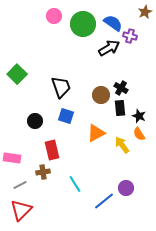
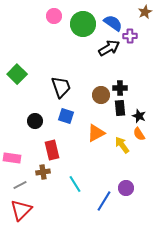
purple cross: rotated 16 degrees counterclockwise
black cross: moved 1 px left; rotated 32 degrees counterclockwise
blue line: rotated 20 degrees counterclockwise
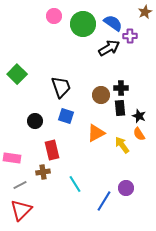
black cross: moved 1 px right
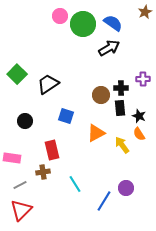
pink circle: moved 6 px right
purple cross: moved 13 px right, 43 px down
black trapezoid: moved 13 px left, 3 px up; rotated 105 degrees counterclockwise
black circle: moved 10 px left
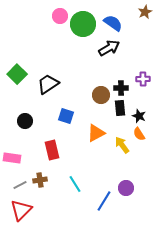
brown cross: moved 3 px left, 8 px down
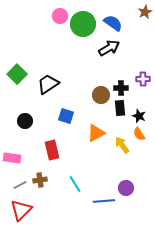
blue line: rotated 55 degrees clockwise
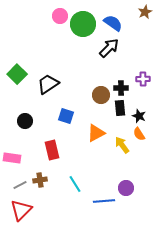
black arrow: rotated 15 degrees counterclockwise
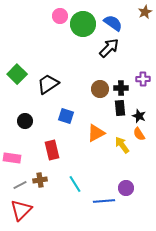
brown circle: moved 1 px left, 6 px up
